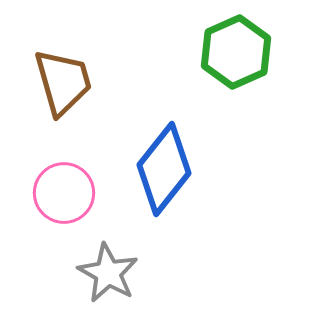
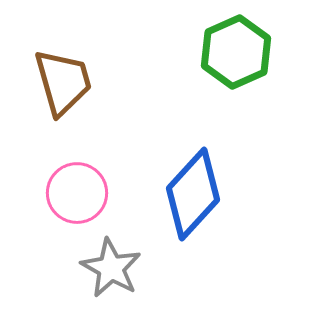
blue diamond: moved 29 px right, 25 px down; rotated 4 degrees clockwise
pink circle: moved 13 px right
gray star: moved 3 px right, 5 px up
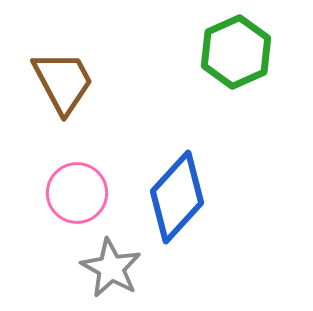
brown trapezoid: rotated 12 degrees counterclockwise
blue diamond: moved 16 px left, 3 px down
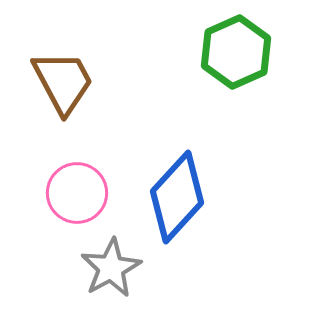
gray star: rotated 14 degrees clockwise
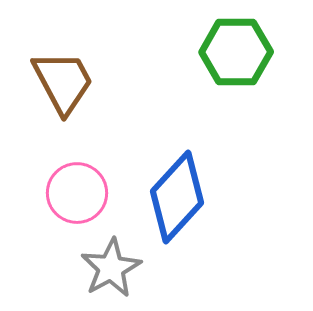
green hexagon: rotated 24 degrees clockwise
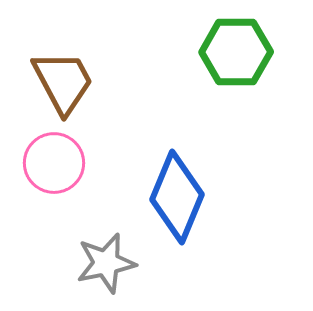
pink circle: moved 23 px left, 30 px up
blue diamond: rotated 20 degrees counterclockwise
gray star: moved 5 px left, 5 px up; rotated 16 degrees clockwise
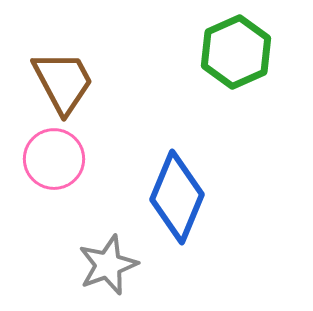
green hexagon: rotated 24 degrees counterclockwise
pink circle: moved 4 px up
gray star: moved 2 px right, 2 px down; rotated 8 degrees counterclockwise
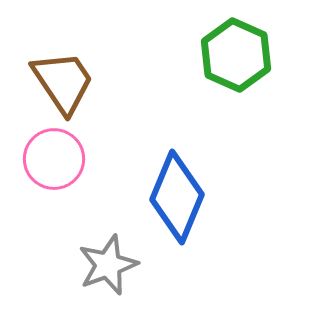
green hexagon: moved 3 px down; rotated 12 degrees counterclockwise
brown trapezoid: rotated 6 degrees counterclockwise
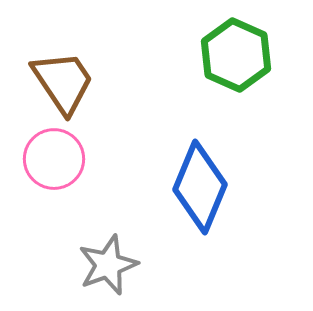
blue diamond: moved 23 px right, 10 px up
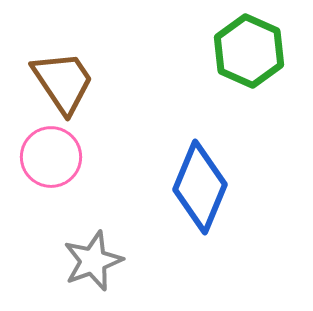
green hexagon: moved 13 px right, 4 px up
pink circle: moved 3 px left, 2 px up
gray star: moved 15 px left, 4 px up
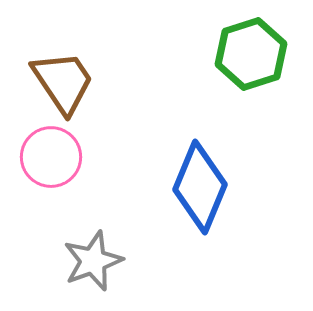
green hexagon: moved 2 px right, 3 px down; rotated 18 degrees clockwise
